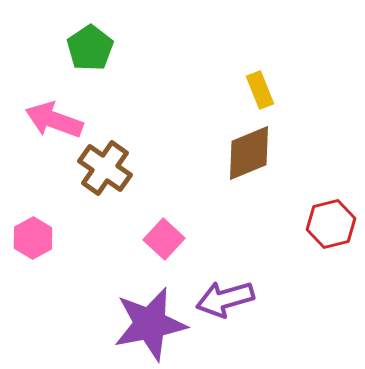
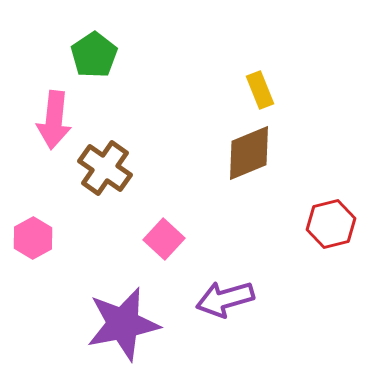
green pentagon: moved 4 px right, 7 px down
pink arrow: rotated 104 degrees counterclockwise
purple star: moved 27 px left
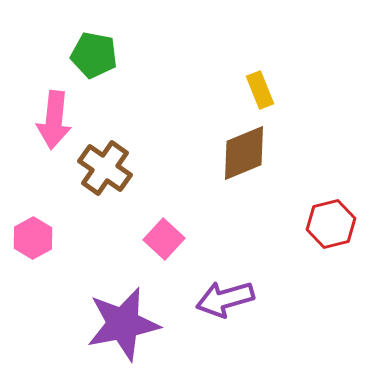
green pentagon: rotated 27 degrees counterclockwise
brown diamond: moved 5 px left
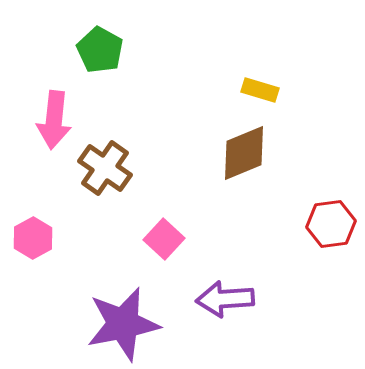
green pentagon: moved 6 px right, 5 px up; rotated 18 degrees clockwise
yellow rectangle: rotated 51 degrees counterclockwise
red hexagon: rotated 6 degrees clockwise
purple arrow: rotated 12 degrees clockwise
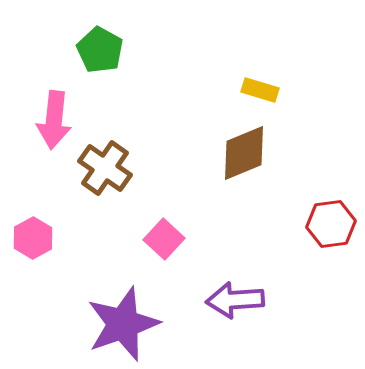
purple arrow: moved 10 px right, 1 px down
purple star: rotated 8 degrees counterclockwise
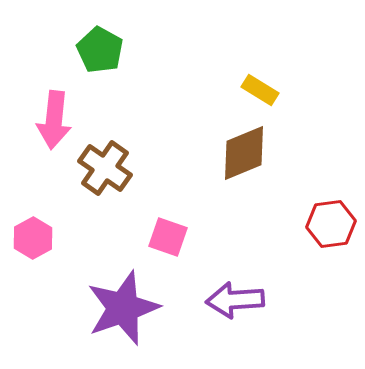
yellow rectangle: rotated 15 degrees clockwise
pink square: moved 4 px right, 2 px up; rotated 24 degrees counterclockwise
purple star: moved 16 px up
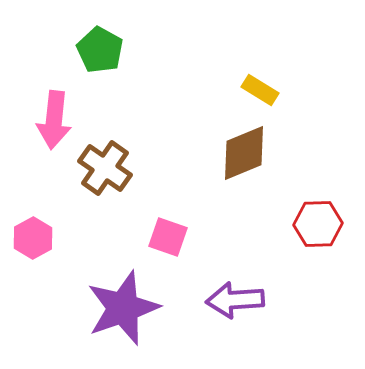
red hexagon: moved 13 px left; rotated 6 degrees clockwise
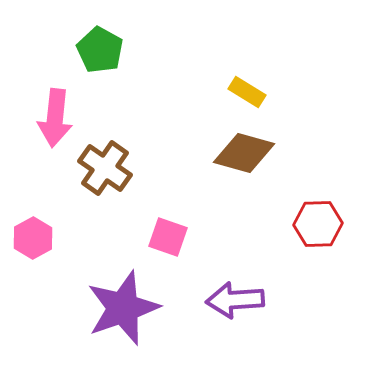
yellow rectangle: moved 13 px left, 2 px down
pink arrow: moved 1 px right, 2 px up
brown diamond: rotated 38 degrees clockwise
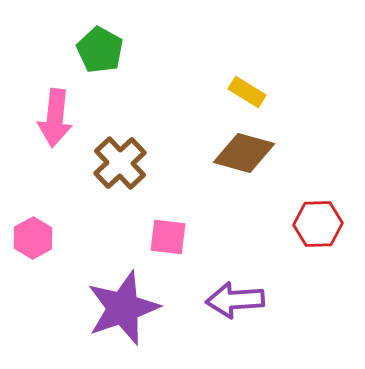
brown cross: moved 15 px right, 5 px up; rotated 12 degrees clockwise
pink square: rotated 12 degrees counterclockwise
